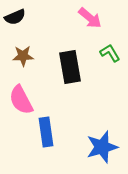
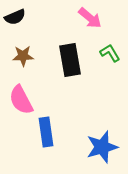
black rectangle: moved 7 px up
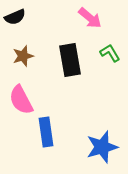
brown star: rotated 15 degrees counterclockwise
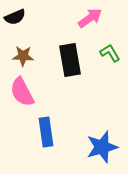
pink arrow: rotated 75 degrees counterclockwise
brown star: rotated 20 degrees clockwise
pink semicircle: moved 1 px right, 8 px up
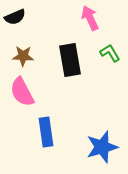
pink arrow: rotated 80 degrees counterclockwise
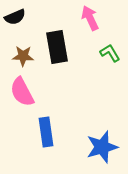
black rectangle: moved 13 px left, 13 px up
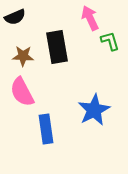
green L-shape: moved 12 px up; rotated 15 degrees clockwise
blue rectangle: moved 3 px up
blue star: moved 8 px left, 37 px up; rotated 12 degrees counterclockwise
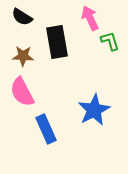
black semicircle: moved 7 px right; rotated 55 degrees clockwise
black rectangle: moved 5 px up
blue rectangle: rotated 16 degrees counterclockwise
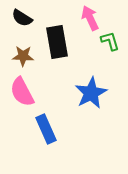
black semicircle: moved 1 px down
blue star: moved 3 px left, 17 px up
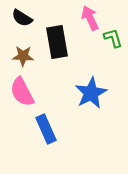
green L-shape: moved 3 px right, 3 px up
